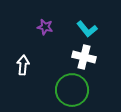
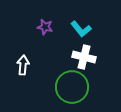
cyan L-shape: moved 6 px left
green circle: moved 3 px up
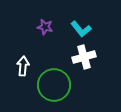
white cross: rotated 30 degrees counterclockwise
white arrow: moved 1 px down
green circle: moved 18 px left, 2 px up
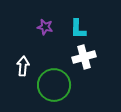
cyan L-shape: moved 3 px left; rotated 40 degrees clockwise
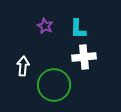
purple star: moved 1 px up; rotated 14 degrees clockwise
white cross: rotated 10 degrees clockwise
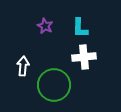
cyan L-shape: moved 2 px right, 1 px up
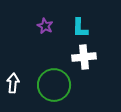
white arrow: moved 10 px left, 17 px down
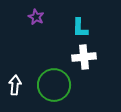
purple star: moved 9 px left, 9 px up
white arrow: moved 2 px right, 2 px down
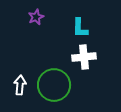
purple star: rotated 21 degrees clockwise
white arrow: moved 5 px right
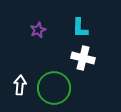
purple star: moved 2 px right, 13 px down
white cross: moved 1 px left, 1 px down; rotated 20 degrees clockwise
green circle: moved 3 px down
